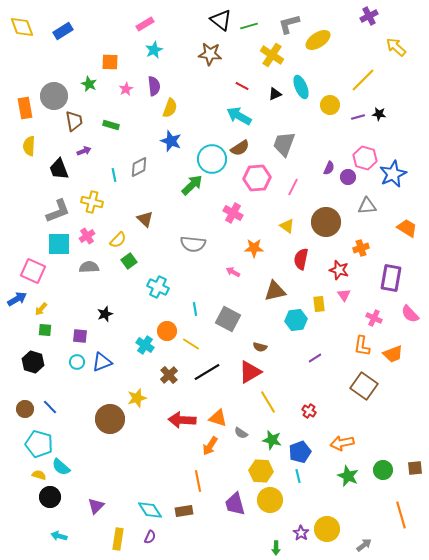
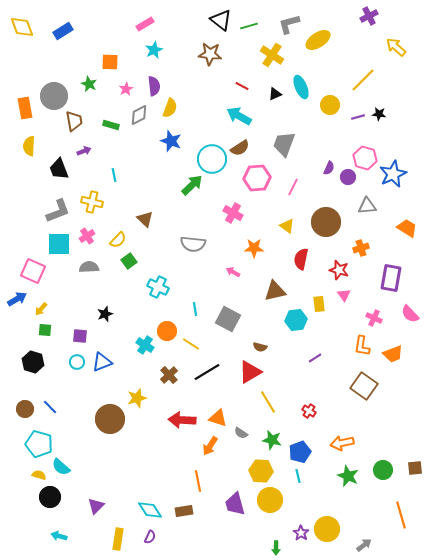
gray diamond at (139, 167): moved 52 px up
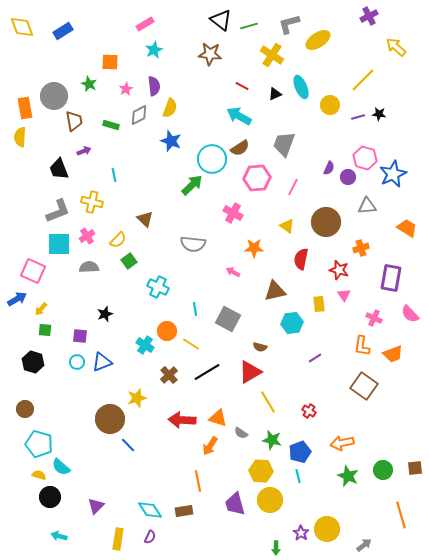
yellow semicircle at (29, 146): moved 9 px left, 9 px up
cyan hexagon at (296, 320): moved 4 px left, 3 px down
blue line at (50, 407): moved 78 px right, 38 px down
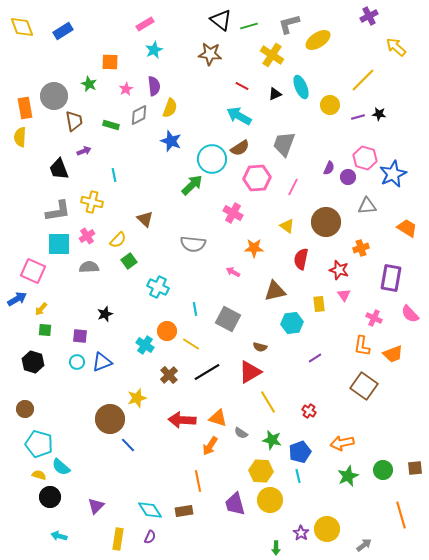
gray L-shape at (58, 211): rotated 12 degrees clockwise
green star at (348, 476): rotated 25 degrees clockwise
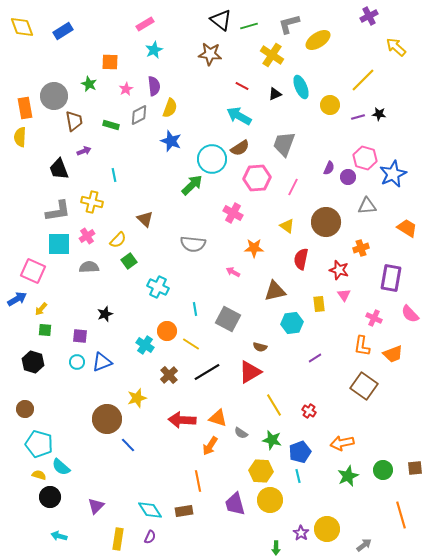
yellow line at (268, 402): moved 6 px right, 3 px down
brown circle at (110, 419): moved 3 px left
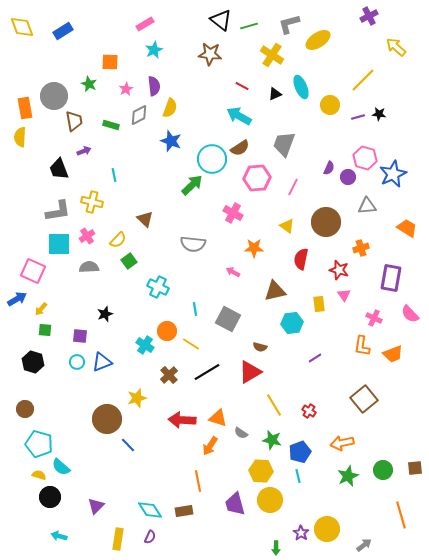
brown square at (364, 386): moved 13 px down; rotated 16 degrees clockwise
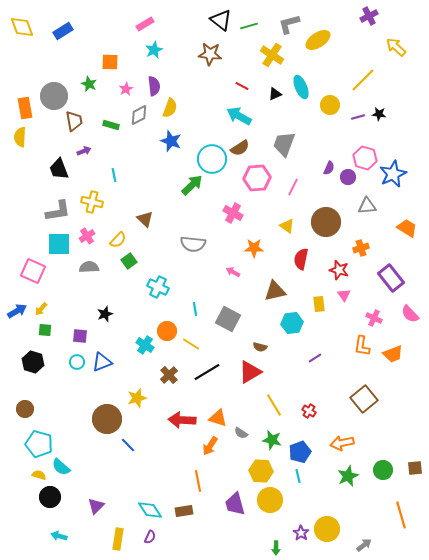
purple rectangle at (391, 278): rotated 48 degrees counterclockwise
blue arrow at (17, 299): moved 12 px down
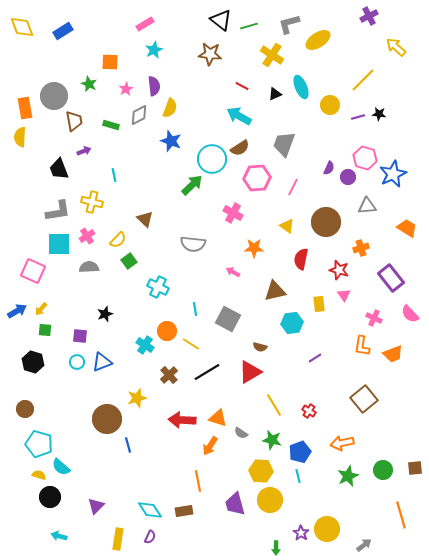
blue line at (128, 445): rotated 28 degrees clockwise
